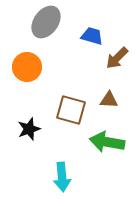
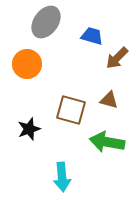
orange circle: moved 3 px up
brown triangle: rotated 12 degrees clockwise
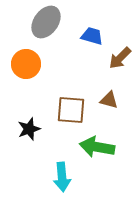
brown arrow: moved 3 px right
orange circle: moved 1 px left
brown square: rotated 12 degrees counterclockwise
green arrow: moved 10 px left, 5 px down
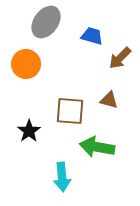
brown square: moved 1 px left, 1 px down
black star: moved 2 px down; rotated 15 degrees counterclockwise
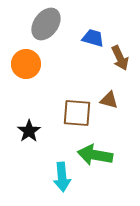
gray ellipse: moved 2 px down
blue trapezoid: moved 1 px right, 2 px down
brown arrow: rotated 70 degrees counterclockwise
brown square: moved 7 px right, 2 px down
green arrow: moved 2 px left, 8 px down
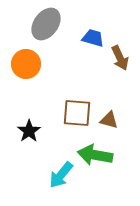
brown triangle: moved 20 px down
cyan arrow: moved 1 px left, 2 px up; rotated 44 degrees clockwise
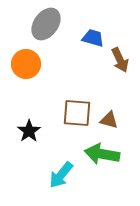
brown arrow: moved 2 px down
green arrow: moved 7 px right, 1 px up
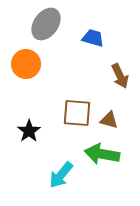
brown arrow: moved 16 px down
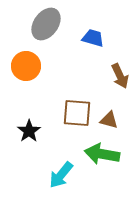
orange circle: moved 2 px down
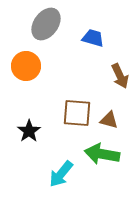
cyan arrow: moved 1 px up
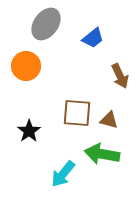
blue trapezoid: rotated 125 degrees clockwise
cyan arrow: moved 2 px right
